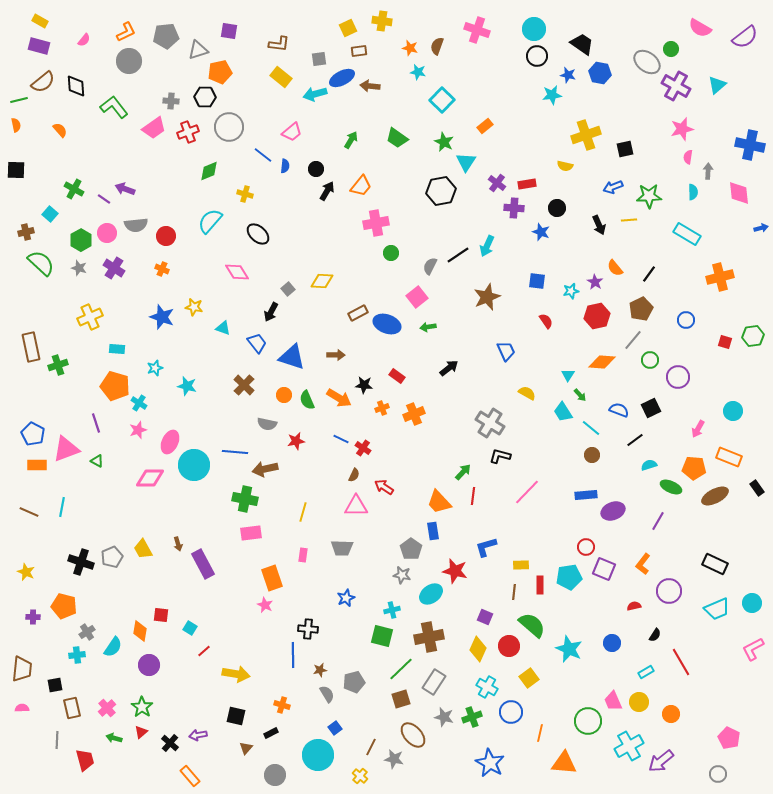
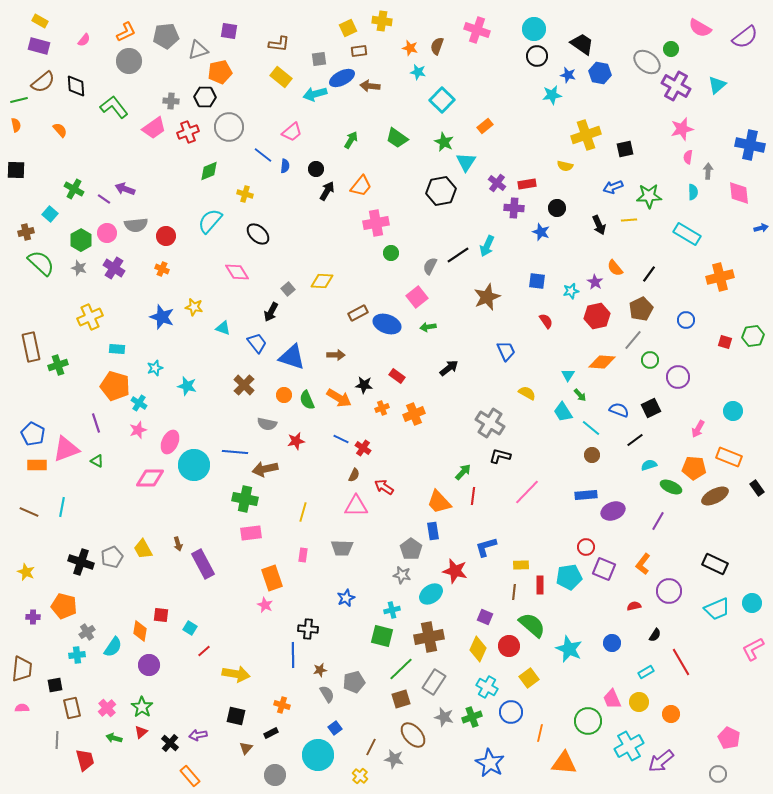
pink trapezoid at (613, 701): moved 1 px left, 2 px up
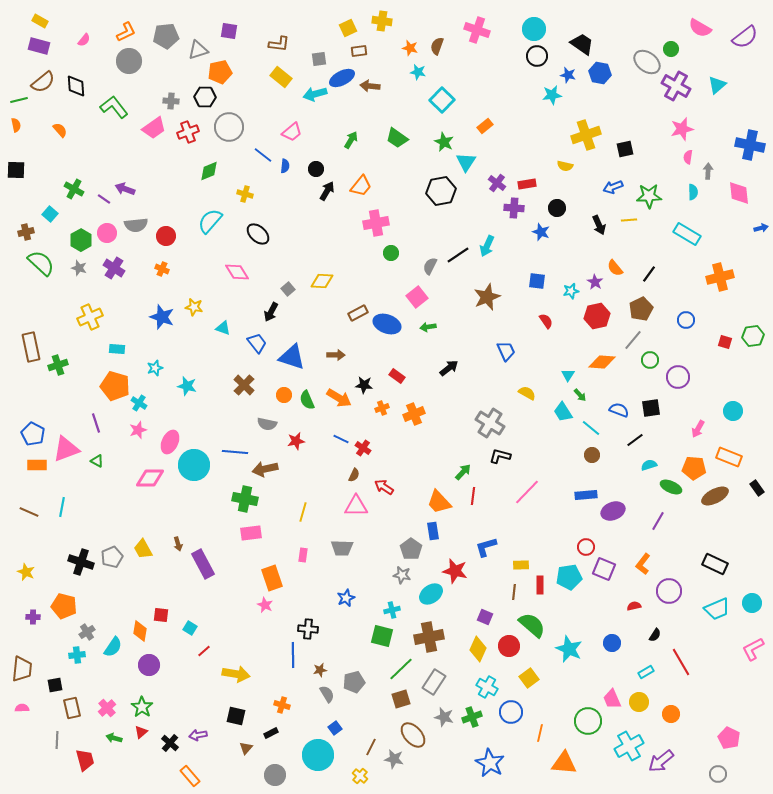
black square at (651, 408): rotated 18 degrees clockwise
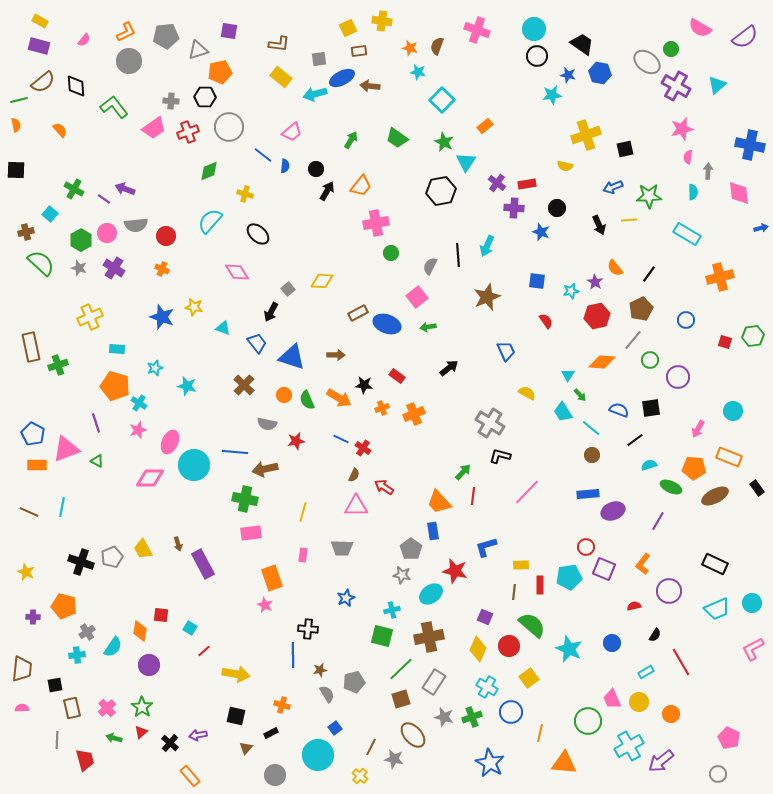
black line at (458, 255): rotated 60 degrees counterclockwise
blue rectangle at (586, 495): moved 2 px right, 1 px up
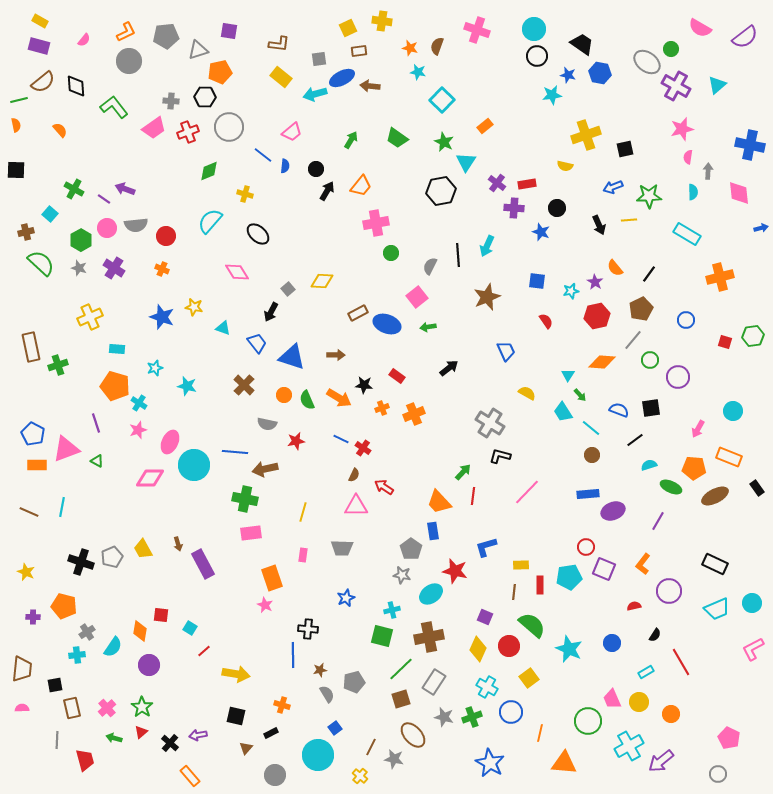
pink circle at (107, 233): moved 5 px up
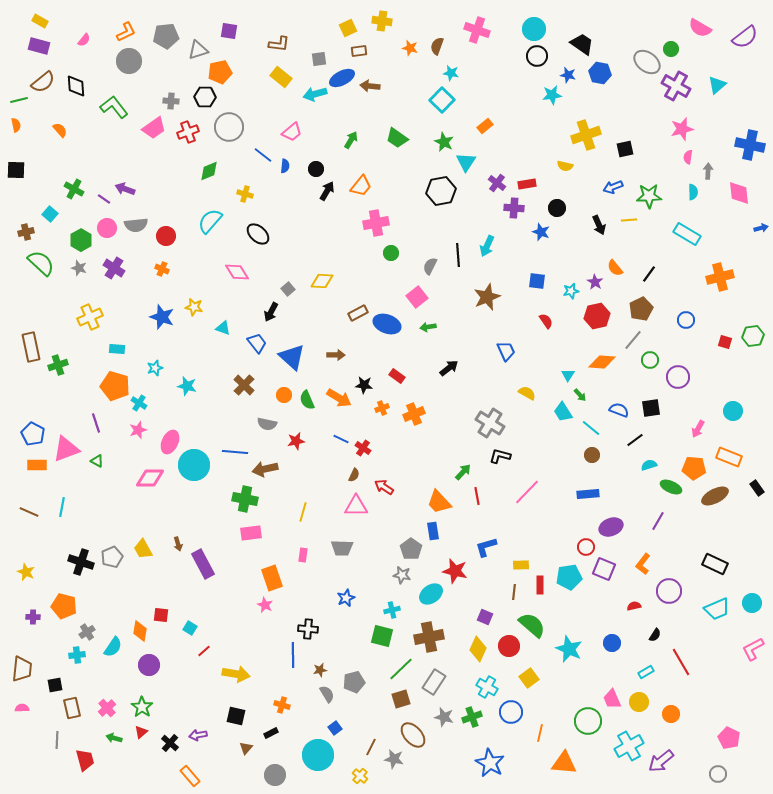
cyan star at (418, 72): moved 33 px right, 1 px down
blue triangle at (292, 357): rotated 24 degrees clockwise
red line at (473, 496): moved 4 px right; rotated 18 degrees counterclockwise
purple ellipse at (613, 511): moved 2 px left, 16 px down
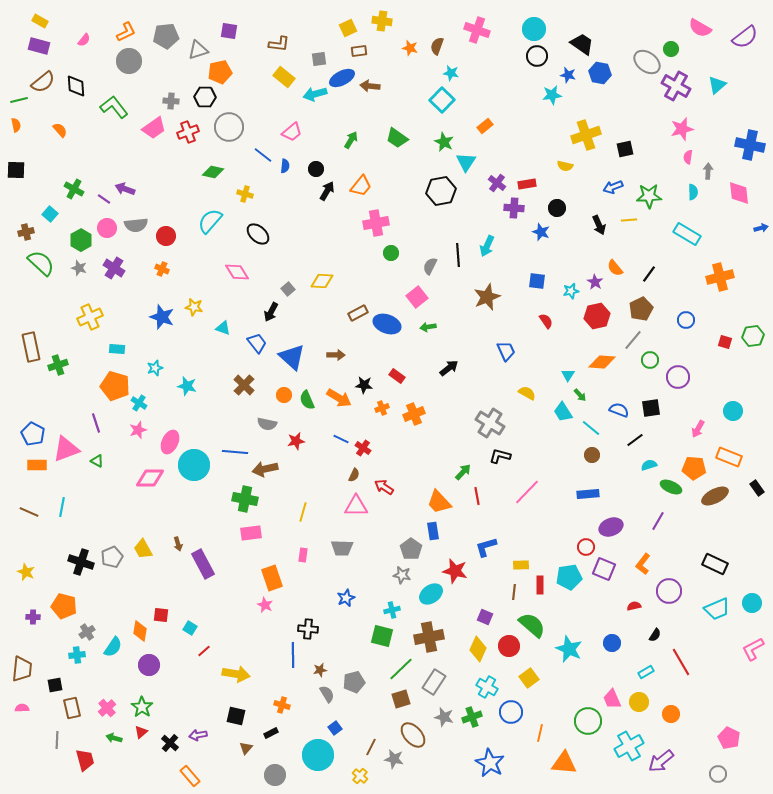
yellow rectangle at (281, 77): moved 3 px right
green diamond at (209, 171): moved 4 px right, 1 px down; rotated 35 degrees clockwise
